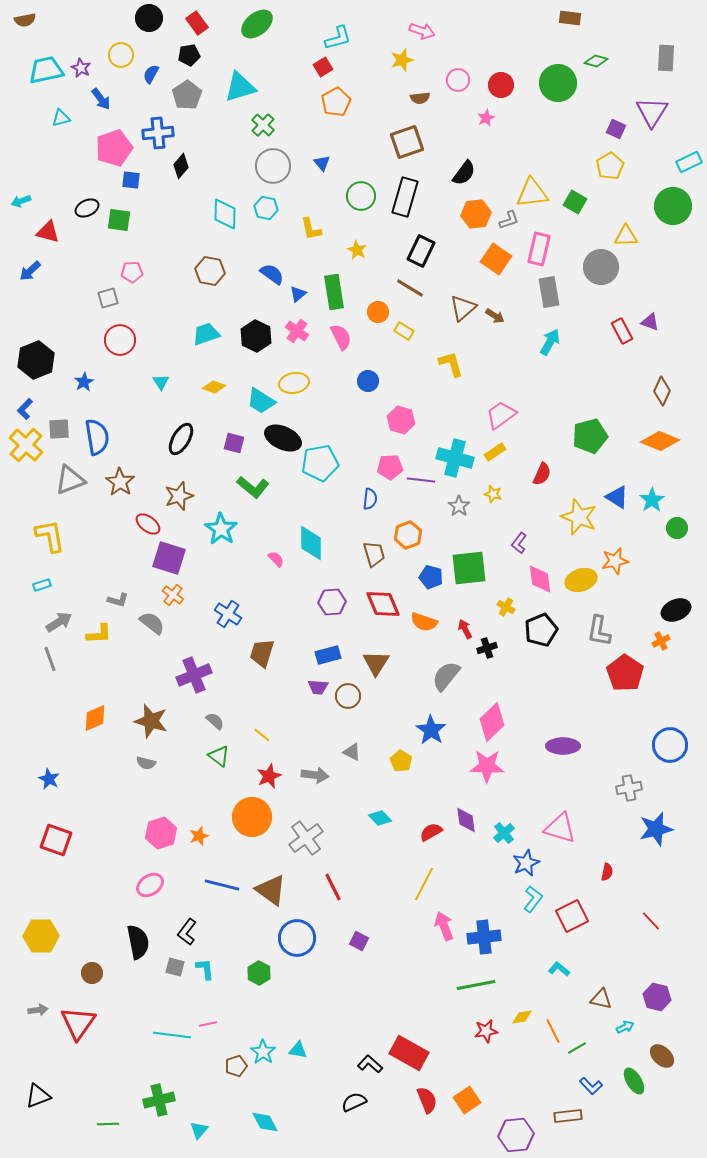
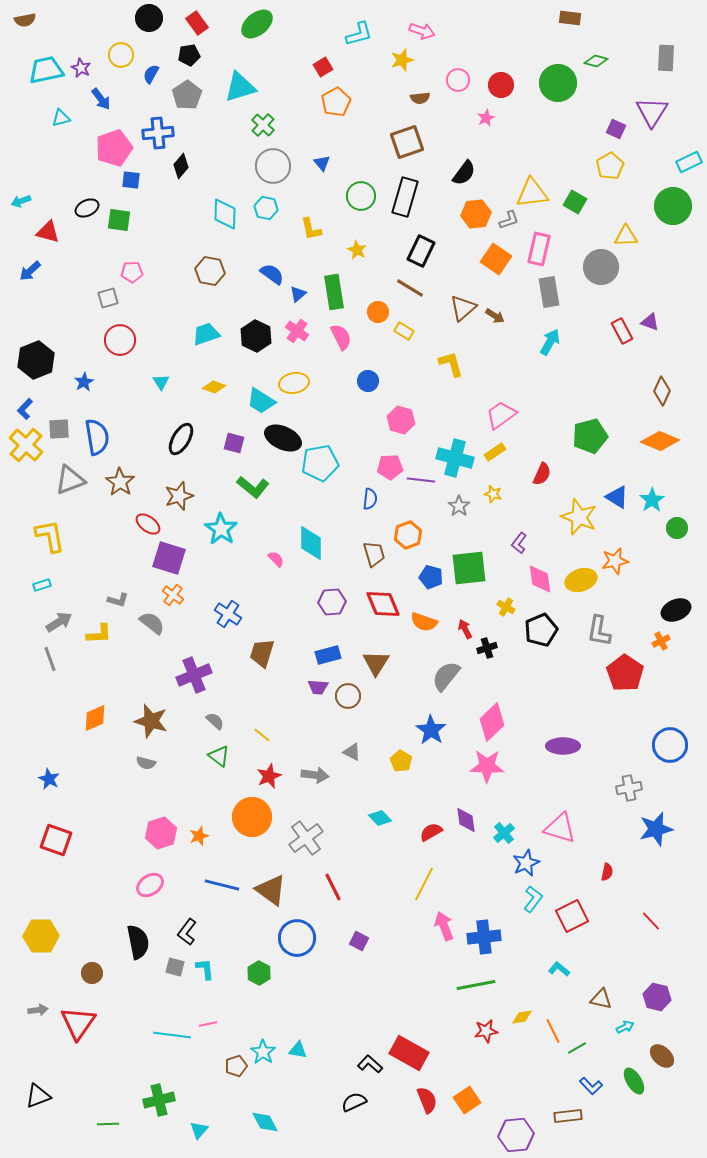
cyan L-shape at (338, 38): moved 21 px right, 4 px up
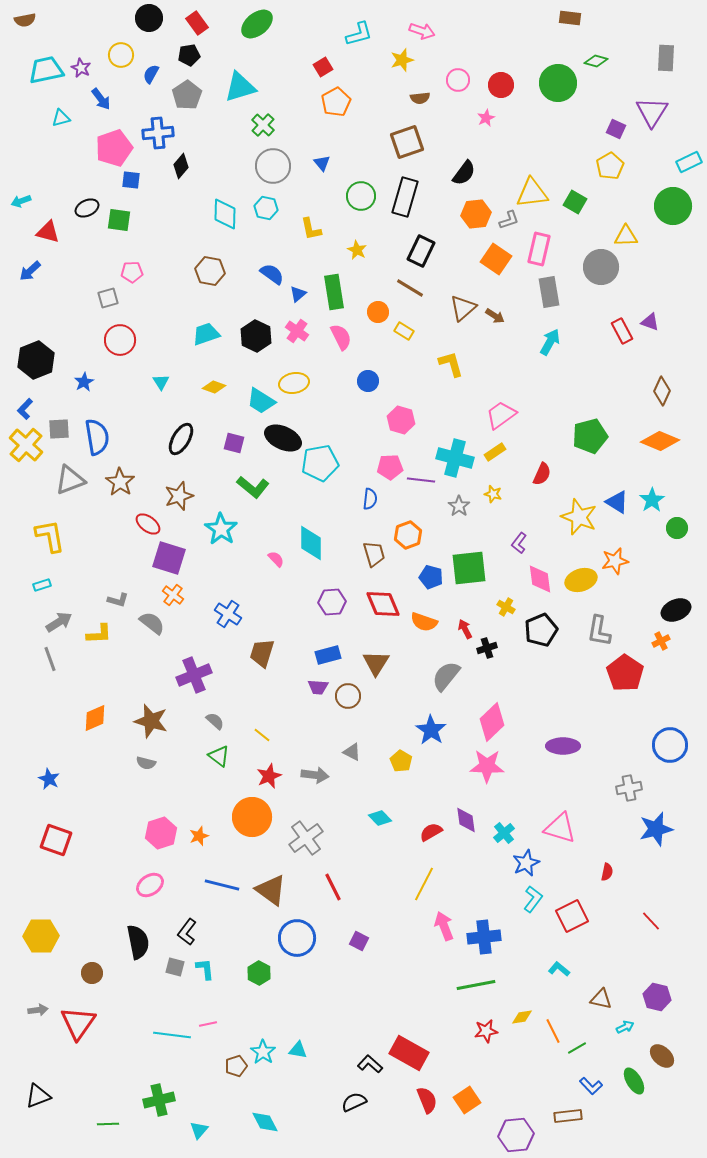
blue triangle at (617, 497): moved 5 px down
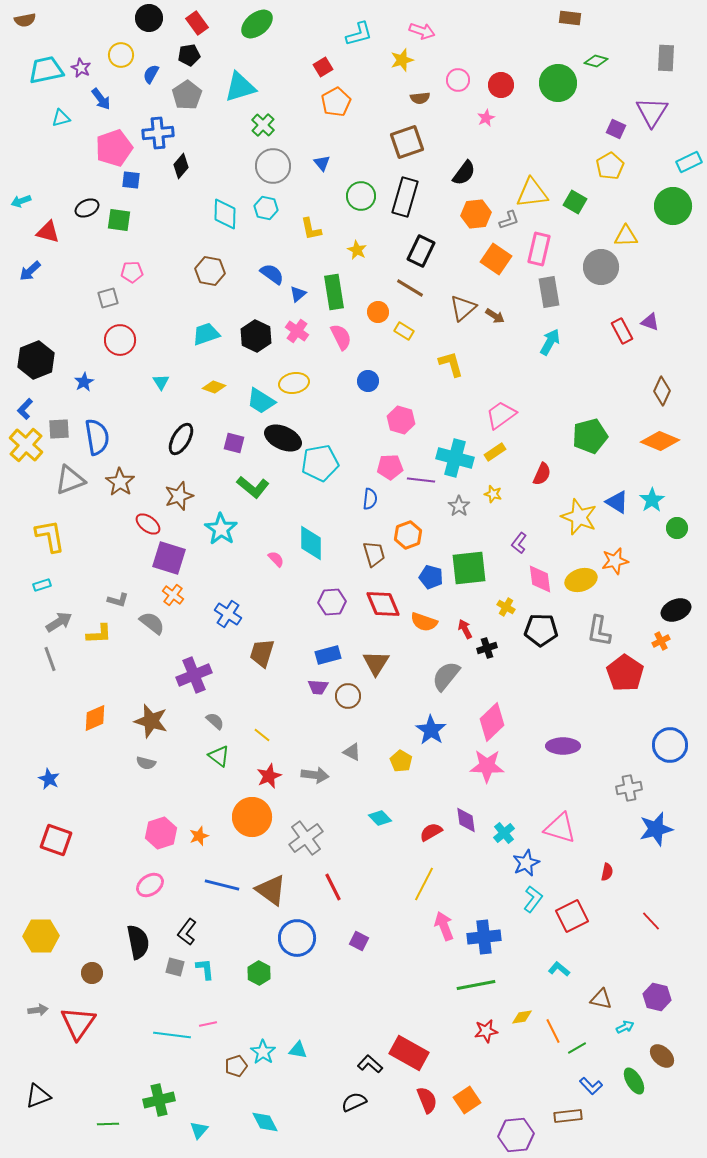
black pentagon at (541, 630): rotated 24 degrees clockwise
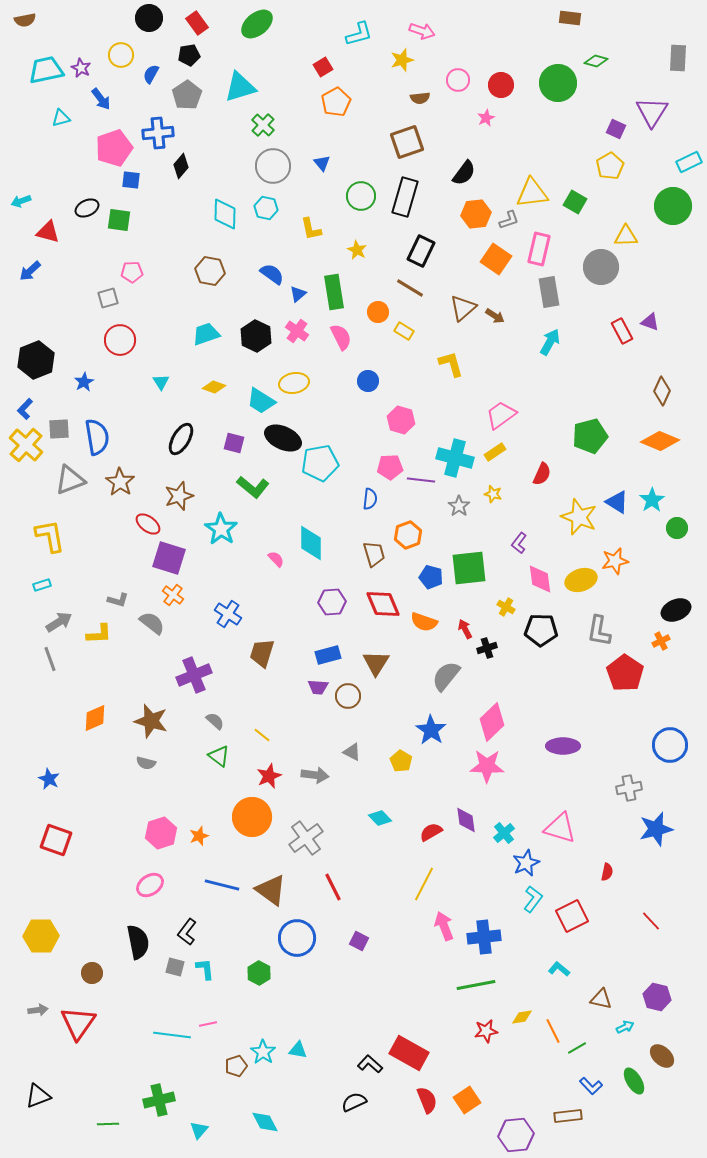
gray rectangle at (666, 58): moved 12 px right
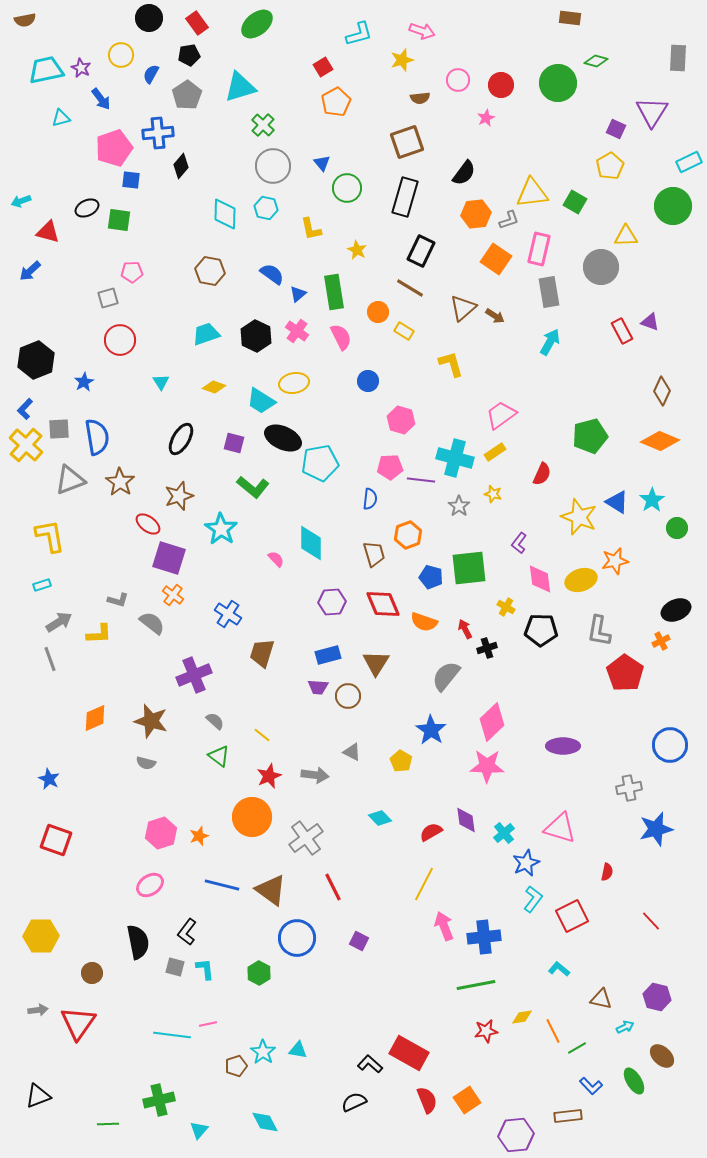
green circle at (361, 196): moved 14 px left, 8 px up
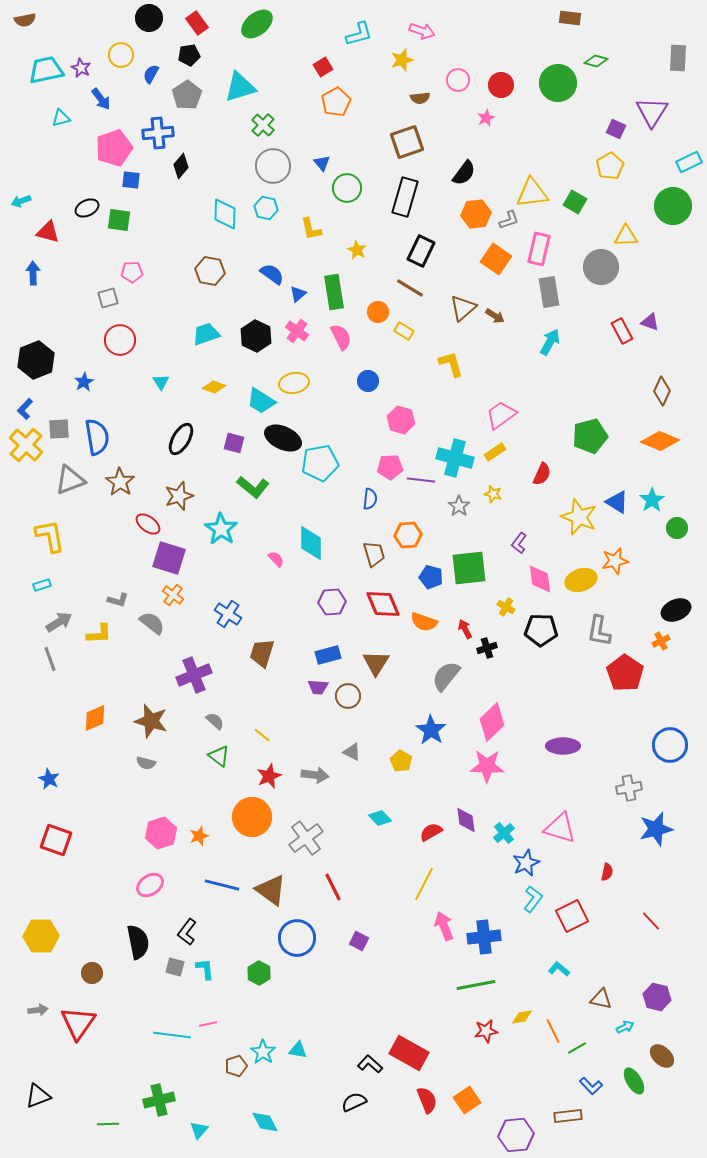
blue arrow at (30, 271): moved 3 px right, 2 px down; rotated 130 degrees clockwise
orange hexagon at (408, 535): rotated 16 degrees clockwise
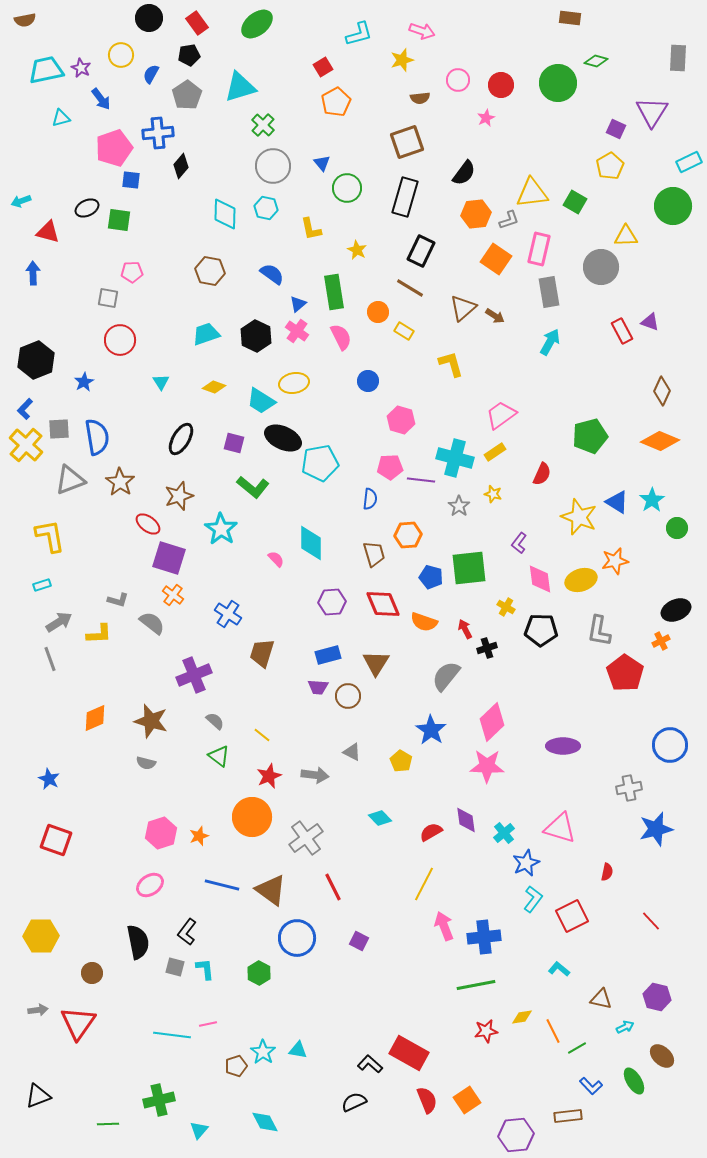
blue triangle at (298, 294): moved 10 px down
gray square at (108, 298): rotated 25 degrees clockwise
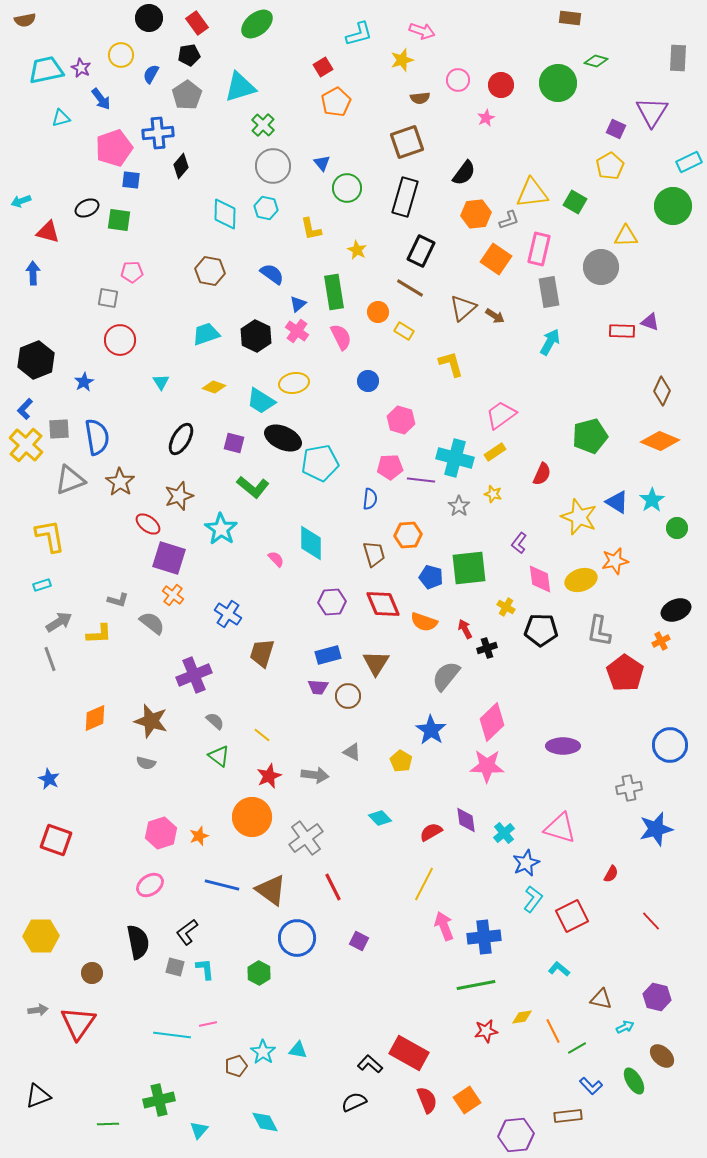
red rectangle at (622, 331): rotated 60 degrees counterclockwise
red semicircle at (607, 872): moved 4 px right, 2 px down; rotated 18 degrees clockwise
black L-shape at (187, 932): rotated 16 degrees clockwise
